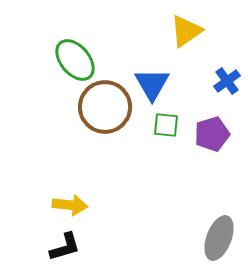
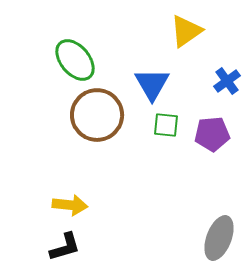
brown circle: moved 8 px left, 8 px down
purple pentagon: rotated 12 degrees clockwise
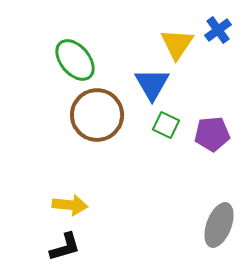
yellow triangle: moved 9 px left, 13 px down; rotated 21 degrees counterclockwise
blue cross: moved 9 px left, 51 px up
green square: rotated 20 degrees clockwise
gray ellipse: moved 13 px up
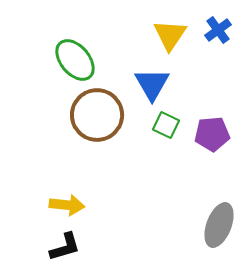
yellow triangle: moved 7 px left, 9 px up
yellow arrow: moved 3 px left
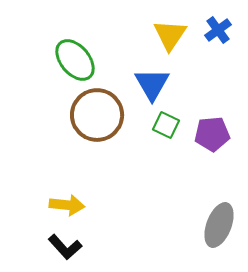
black L-shape: rotated 64 degrees clockwise
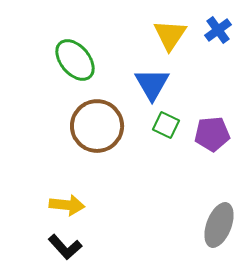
brown circle: moved 11 px down
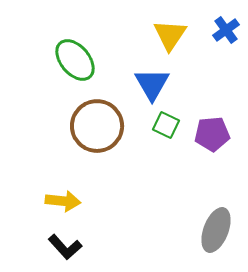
blue cross: moved 8 px right
yellow arrow: moved 4 px left, 4 px up
gray ellipse: moved 3 px left, 5 px down
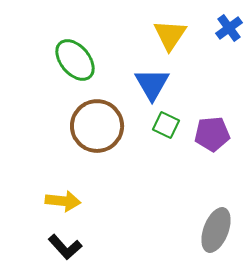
blue cross: moved 3 px right, 2 px up
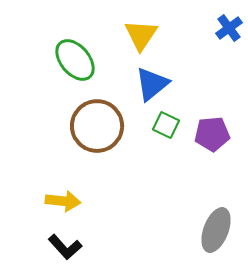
yellow triangle: moved 29 px left
blue triangle: rotated 21 degrees clockwise
